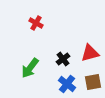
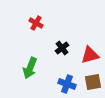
red triangle: moved 2 px down
black cross: moved 1 px left, 11 px up
green arrow: rotated 15 degrees counterclockwise
blue cross: rotated 18 degrees counterclockwise
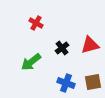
red triangle: moved 10 px up
green arrow: moved 1 px right, 6 px up; rotated 30 degrees clockwise
blue cross: moved 1 px left, 1 px up
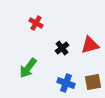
green arrow: moved 3 px left, 6 px down; rotated 15 degrees counterclockwise
